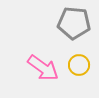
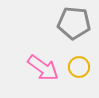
yellow circle: moved 2 px down
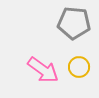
pink arrow: moved 2 px down
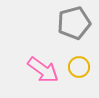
gray pentagon: rotated 20 degrees counterclockwise
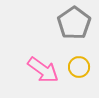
gray pentagon: rotated 20 degrees counterclockwise
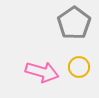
pink arrow: moved 1 px left, 2 px down; rotated 20 degrees counterclockwise
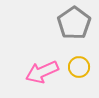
pink arrow: rotated 140 degrees clockwise
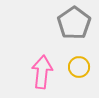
pink arrow: rotated 120 degrees clockwise
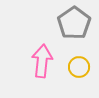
pink arrow: moved 11 px up
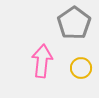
yellow circle: moved 2 px right, 1 px down
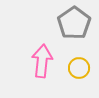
yellow circle: moved 2 px left
